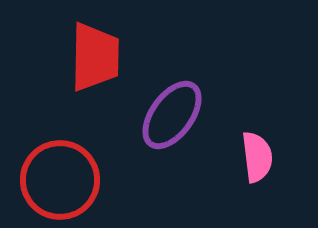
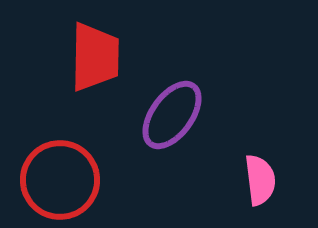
pink semicircle: moved 3 px right, 23 px down
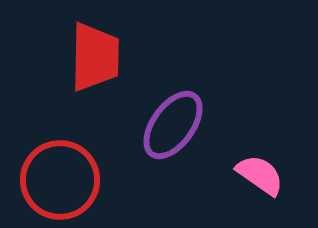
purple ellipse: moved 1 px right, 10 px down
pink semicircle: moved 5 px up; rotated 48 degrees counterclockwise
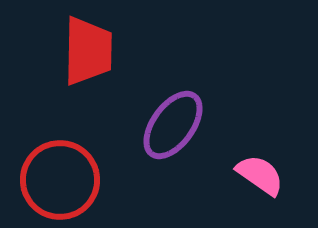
red trapezoid: moved 7 px left, 6 px up
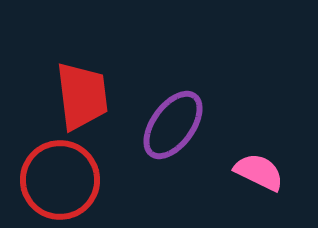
red trapezoid: moved 6 px left, 45 px down; rotated 8 degrees counterclockwise
pink semicircle: moved 1 px left, 3 px up; rotated 9 degrees counterclockwise
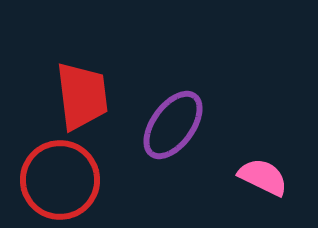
pink semicircle: moved 4 px right, 5 px down
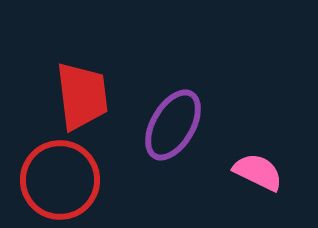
purple ellipse: rotated 6 degrees counterclockwise
pink semicircle: moved 5 px left, 5 px up
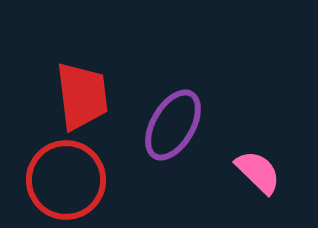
pink semicircle: rotated 18 degrees clockwise
red circle: moved 6 px right
